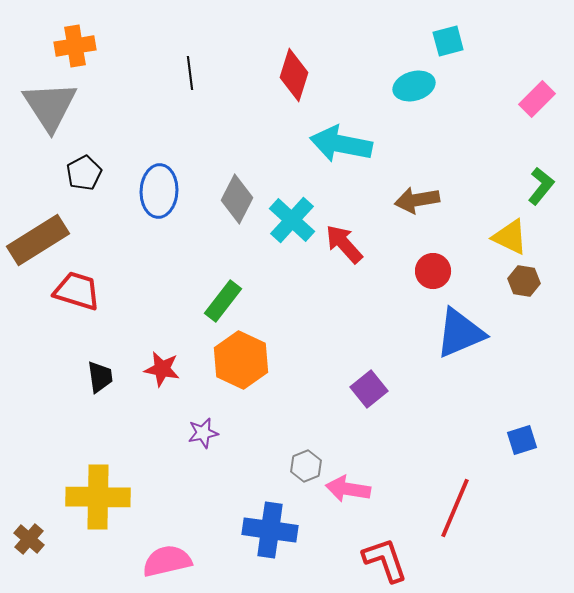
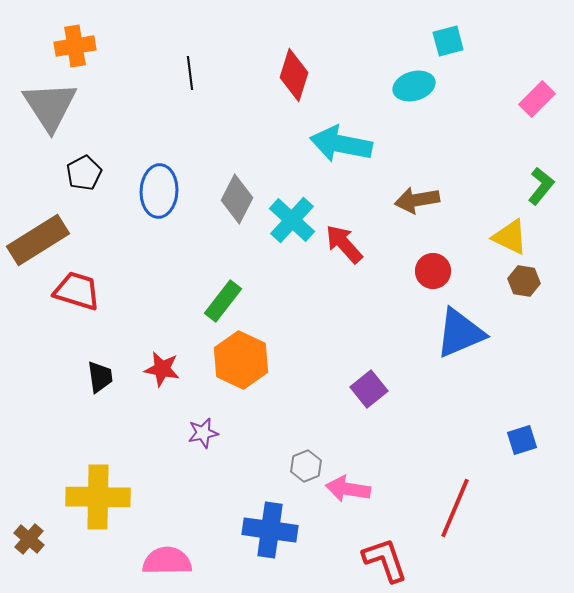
pink semicircle: rotated 12 degrees clockwise
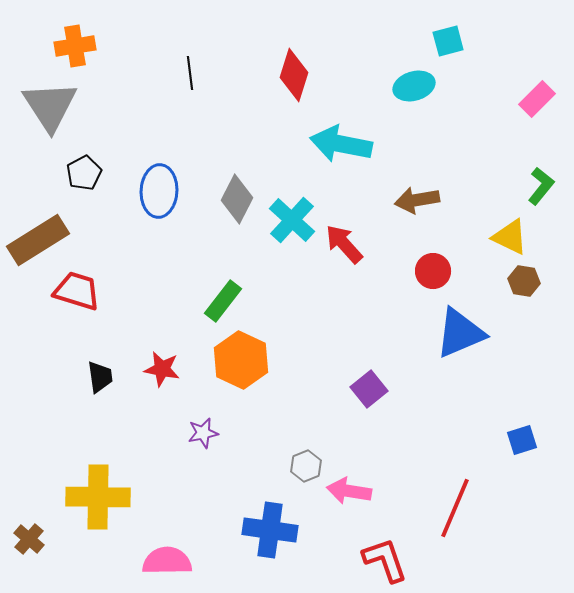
pink arrow: moved 1 px right, 2 px down
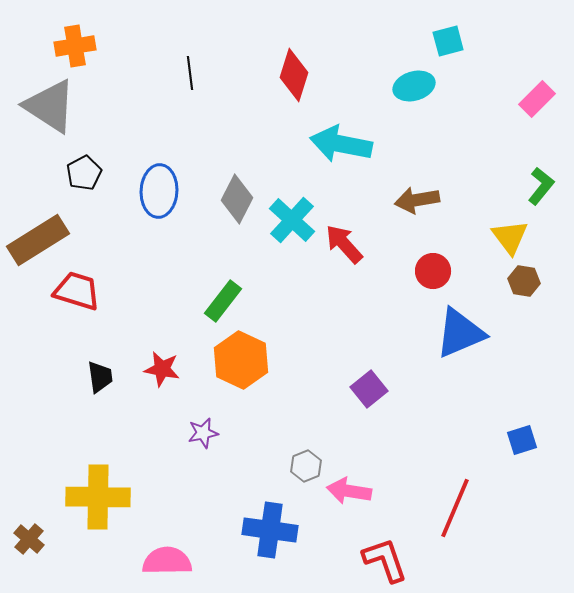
gray triangle: rotated 24 degrees counterclockwise
yellow triangle: rotated 27 degrees clockwise
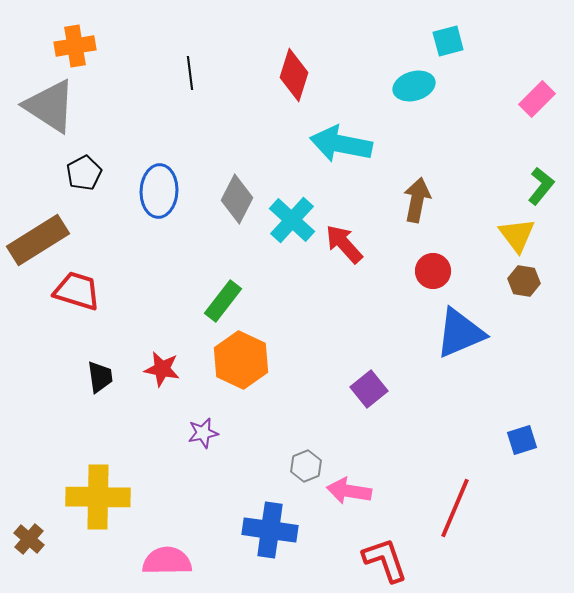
brown arrow: rotated 111 degrees clockwise
yellow triangle: moved 7 px right, 2 px up
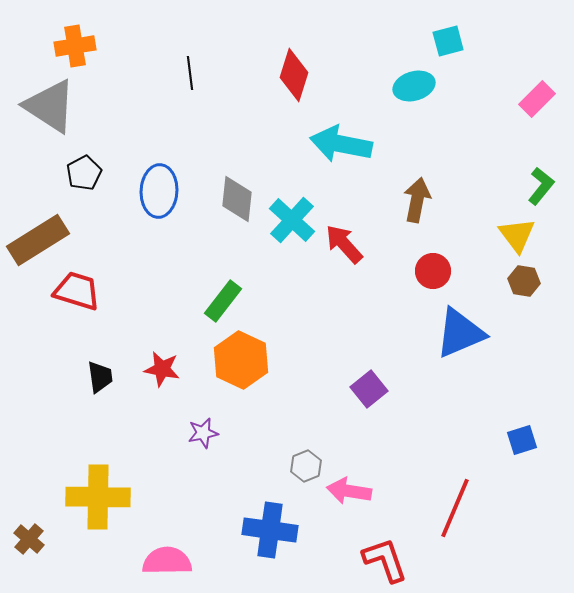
gray diamond: rotated 21 degrees counterclockwise
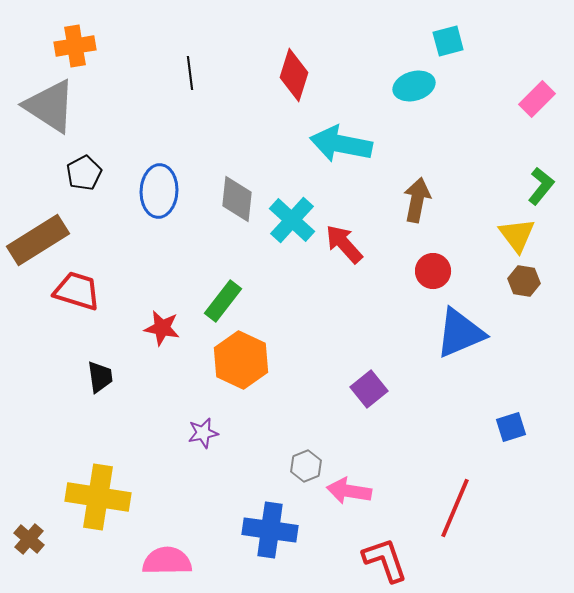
red star: moved 41 px up
blue square: moved 11 px left, 13 px up
yellow cross: rotated 8 degrees clockwise
